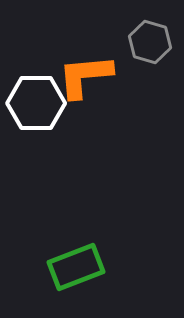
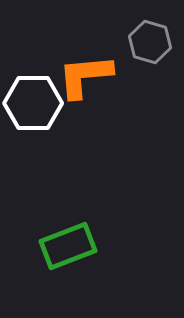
white hexagon: moved 3 px left
green rectangle: moved 8 px left, 21 px up
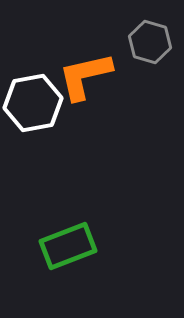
orange L-shape: rotated 8 degrees counterclockwise
white hexagon: rotated 10 degrees counterclockwise
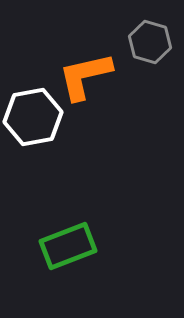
white hexagon: moved 14 px down
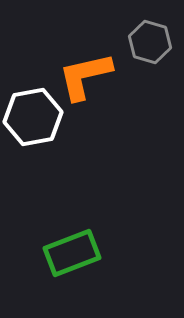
green rectangle: moved 4 px right, 7 px down
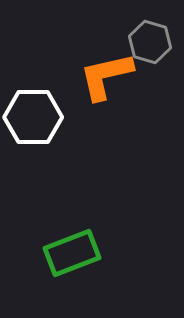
orange L-shape: moved 21 px right
white hexagon: rotated 10 degrees clockwise
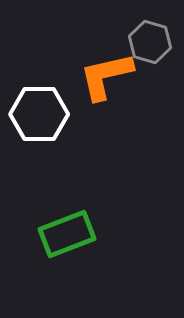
white hexagon: moved 6 px right, 3 px up
green rectangle: moved 5 px left, 19 px up
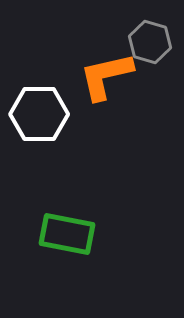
green rectangle: rotated 32 degrees clockwise
